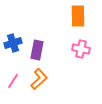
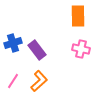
purple rectangle: rotated 48 degrees counterclockwise
orange L-shape: moved 2 px down
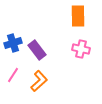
pink line: moved 6 px up
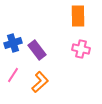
orange L-shape: moved 1 px right, 1 px down
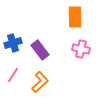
orange rectangle: moved 3 px left, 1 px down
purple rectangle: moved 3 px right
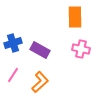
purple rectangle: rotated 24 degrees counterclockwise
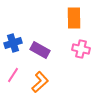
orange rectangle: moved 1 px left, 1 px down
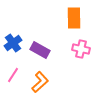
blue cross: rotated 18 degrees counterclockwise
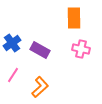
blue cross: moved 1 px left
orange L-shape: moved 5 px down
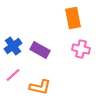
orange rectangle: moved 1 px left; rotated 10 degrees counterclockwise
blue cross: moved 1 px right, 3 px down
pink line: rotated 14 degrees clockwise
orange L-shape: rotated 55 degrees clockwise
